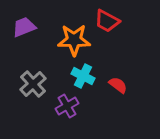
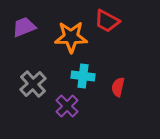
orange star: moved 3 px left, 3 px up
cyan cross: rotated 20 degrees counterclockwise
red semicircle: moved 2 px down; rotated 114 degrees counterclockwise
purple cross: rotated 15 degrees counterclockwise
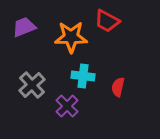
gray cross: moved 1 px left, 1 px down
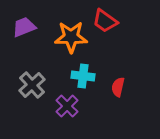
red trapezoid: moved 2 px left; rotated 8 degrees clockwise
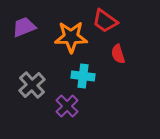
red semicircle: moved 33 px up; rotated 30 degrees counterclockwise
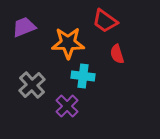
orange star: moved 3 px left, 6 px down
red semicircle: moved 1 px left
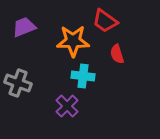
orange star: moved 5 px right, 2 px up
gray cross: moved 14 px left, 2 px up; rotated 28 degrees counterclockwise
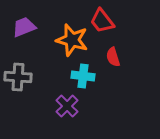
red trapezoid: moved 3 px left; rotated 16 degrees clockwise
orange star: moved 1 px left, 1 px up; rotated 16 degrees clockwise
red semicircle: moved 4 px left, 3 px down
gray cross: moved 6 px up; rotated 16 degrees counterclockwise
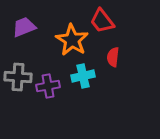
orange star: rotated 16 degrees clockwise
red semicircle: rotated 24 degrees clockwise
cyan cross: rotated 20 degrees counterclockwise
purple cross: moved 19 px left, 20 px up; rotated 35 degrees clockwise
